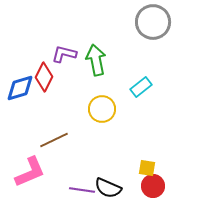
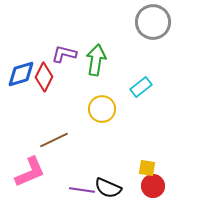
green arrow: rotated 20 degrees clockwise
blue diamond: moved 1 px right, 14 px up
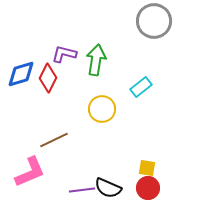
gray circle: moved 1 px right, 1 px up
red diamond: moved 4 px right, 1 px down
red circle: moved 5 px left, 2 px down
purple line: rotated 15 degrees counterclockwise
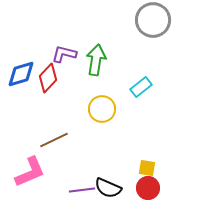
gray circle: moved 1 px left, 1 px up
red diamond: rotated 16 degrees clockwise
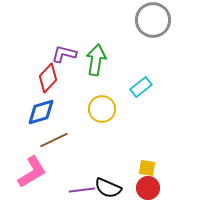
blue diamond: moved 20 px right, 38 px down
pink L-shape: moved 2 px right; rotated 8 degrees counterclockwise
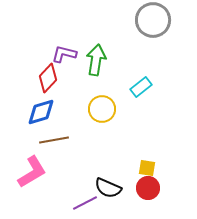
brown line: rotated 16 degrees clockwise
purple line: moved 3 px right, 13 px down; rotated 20 degrees counterclockwise
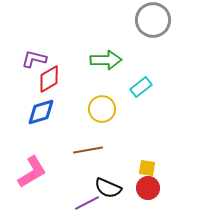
purple L-shape: moved 30 px left, 5 px down
green arrow: moved 10 px right; rotated 80 degrees clockwise
red diamond: moved 1 px right, 1 px down; rotated 16 degrees clockwise
brown line: moved 34 px right, 10 px down
purple line: moved 2 px right
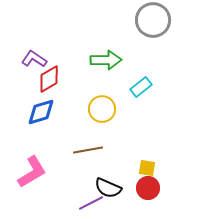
purple L-shape: rotated 20 degrees clockwise
purple line: moved 4 px right
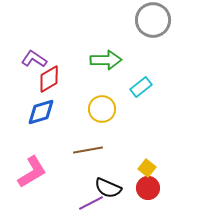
yellow square: rotated 30 degrees clockwise
